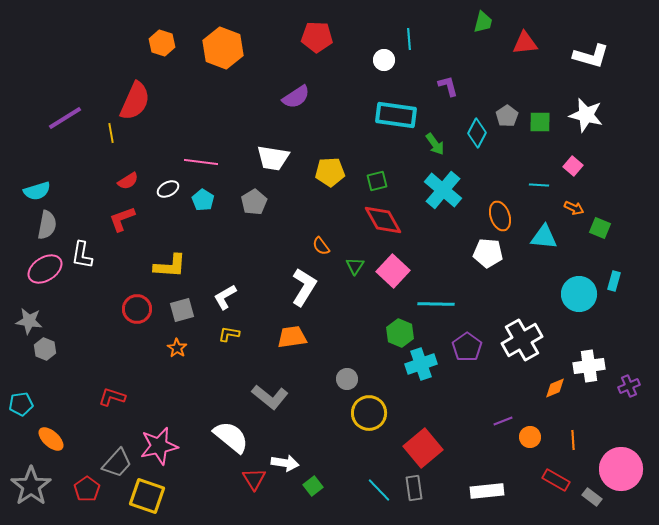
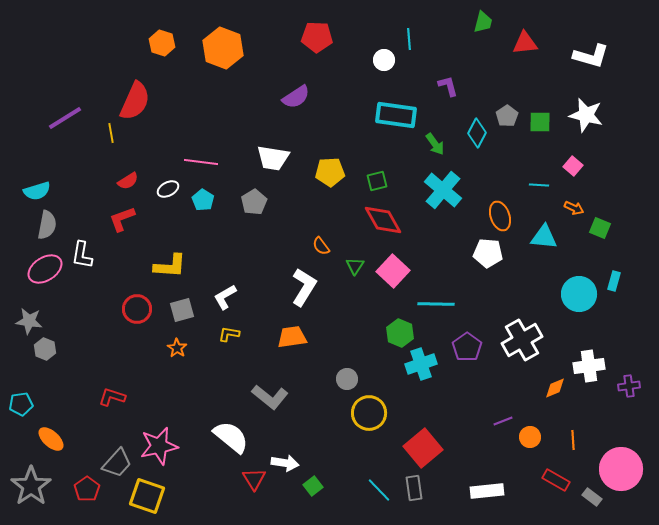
purple cross at (629, 386): rotated 15 degrees clockwise
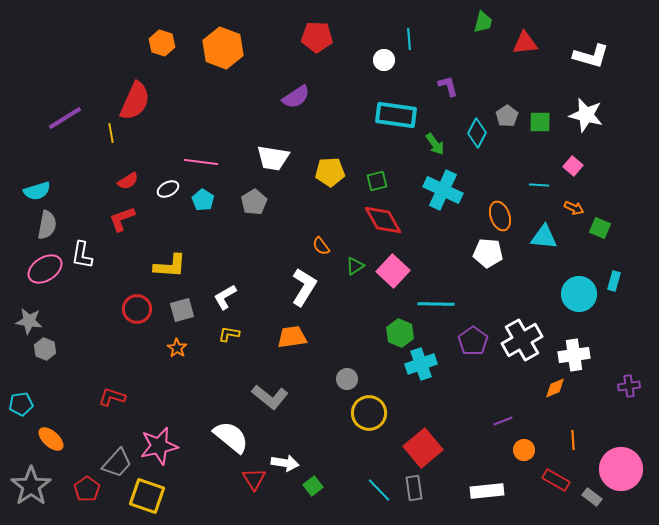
cyan cross at (443, 190): rotated 15 degrees counterclockwise
green triangle at (355, 266): rotated 24 degrees clockwise
purple pentagon at (467, 347): moved 6 px right, 6 px up
white cross at (589, 366): moved 15 px left, 11 px up
orange circle at (530, 437): moved 6 px left, 13 px down
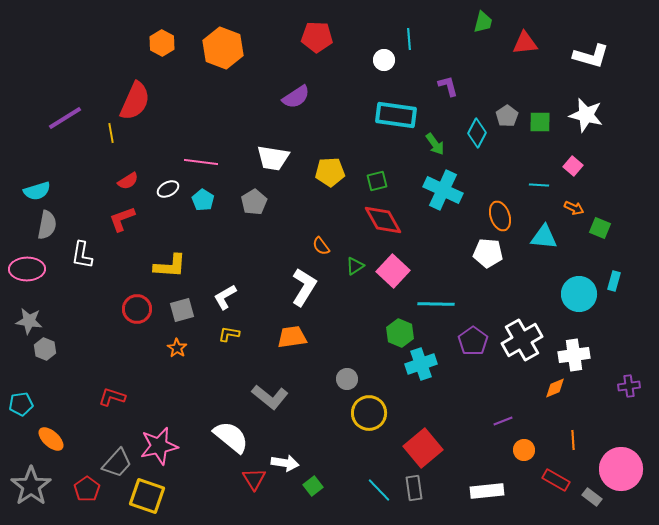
orange hexagon at (162, 43): rotated 10 degrees clockwise
pink ellipse at (45, 269): moved 18 px left; rotated 32 degrees clockwise
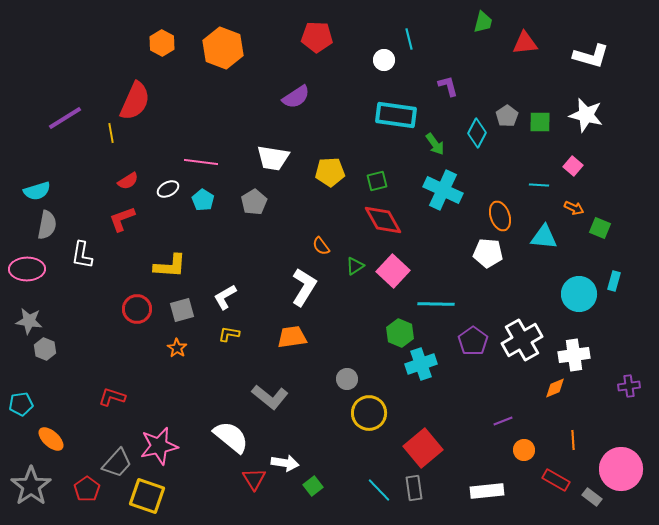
cyan line at (409, 39): rotated 10 degrees counterclockwise
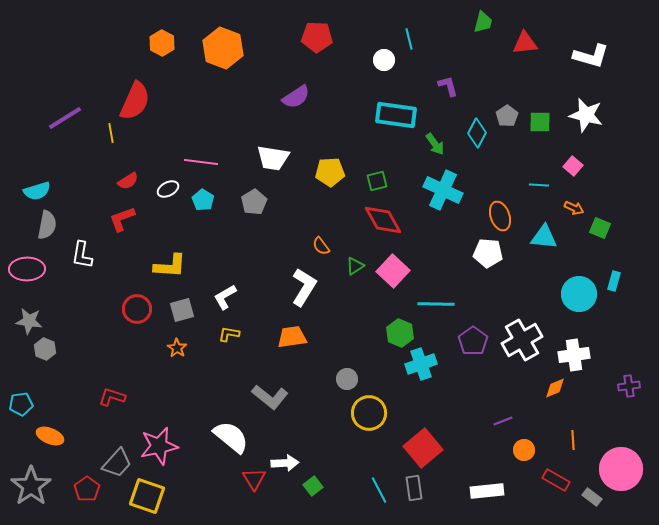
orange ellipse at (51, 439): moved 1 px left, 3 px up; rotated 20 degrees counterclockwise
white arrow at (285, 463): rotated 12 degrees counterclockwise
cyan line at (379, 490): rotated 16 degrees clockwise
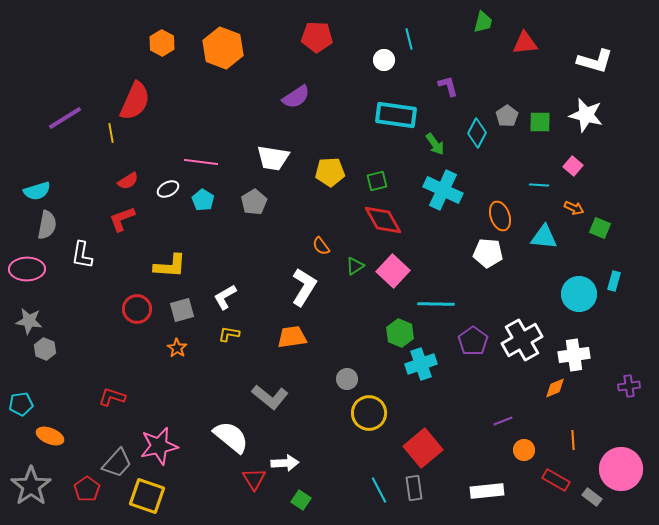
white L-shape at (591, 56): moved 4 px right, 5 px down
green square at (313, 486): moved 12 px left, 14 px down; rotated 18 degrees counterclockwise
